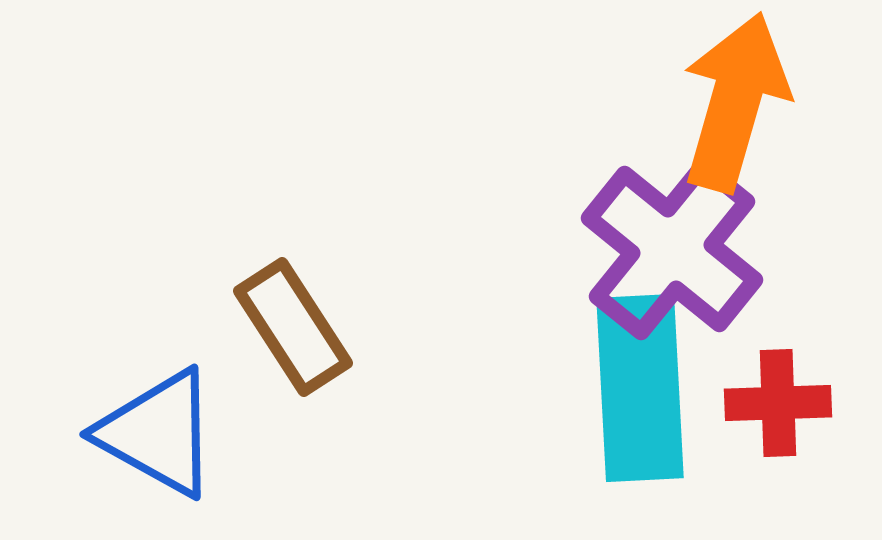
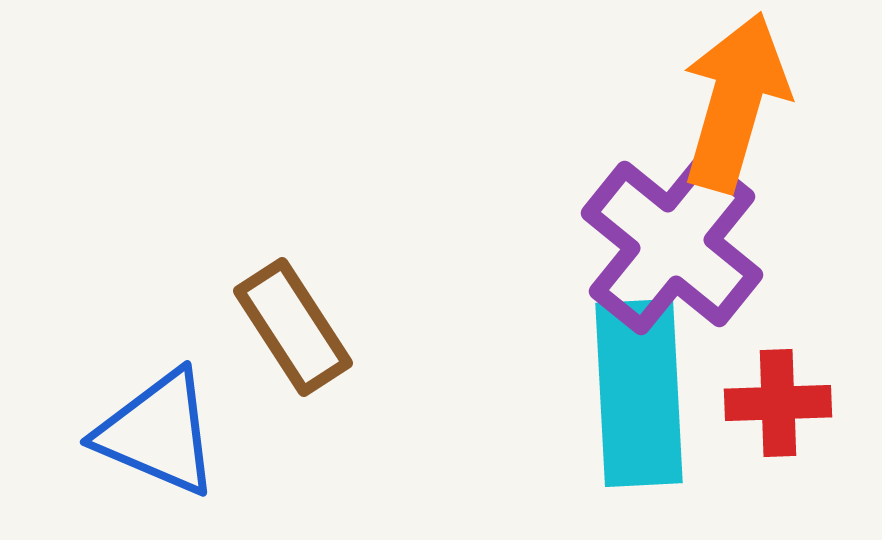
purple cross: moved 5 px up
cyan rectangle: moved 1 px left, 5 px down
blue triangle: rotated 6 degrees counterclockwise
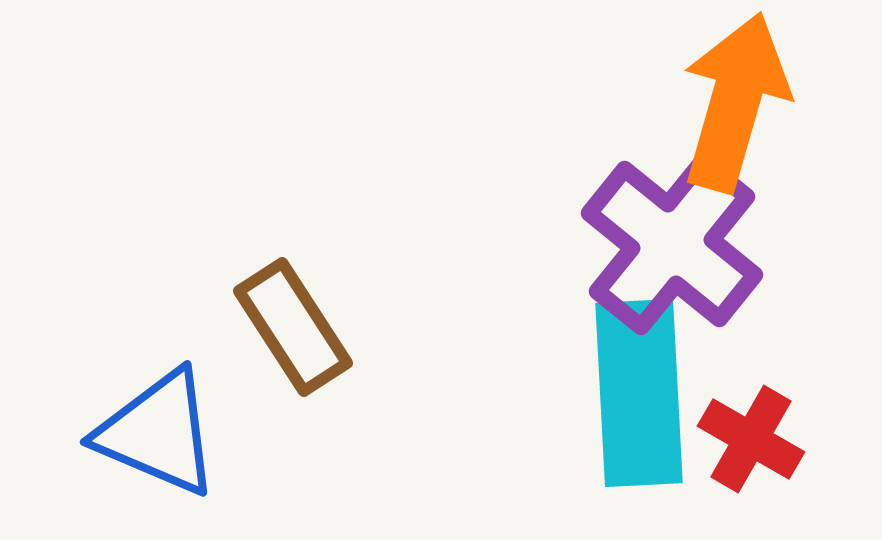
red cross: moved 27 px left, 36 px down; rotated 32 degrees clockwise
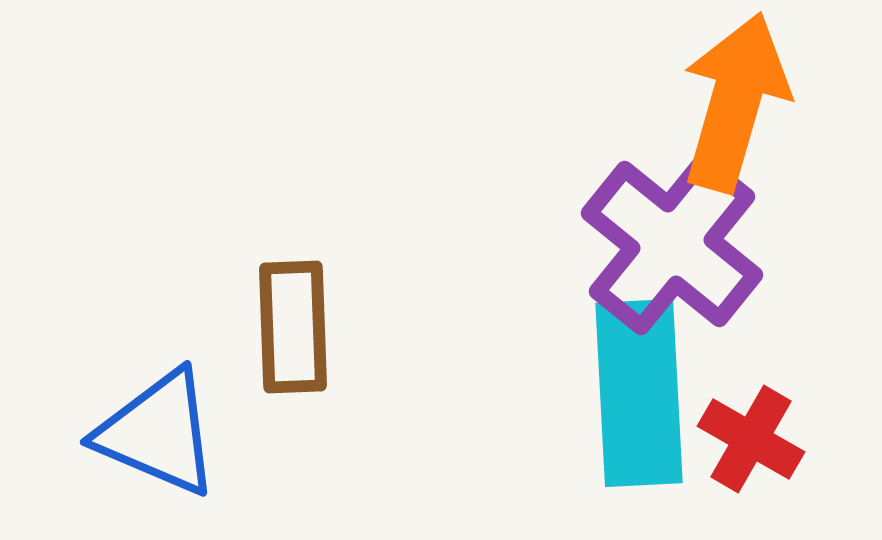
brown rectangle: rotated 31 degrees clockwise
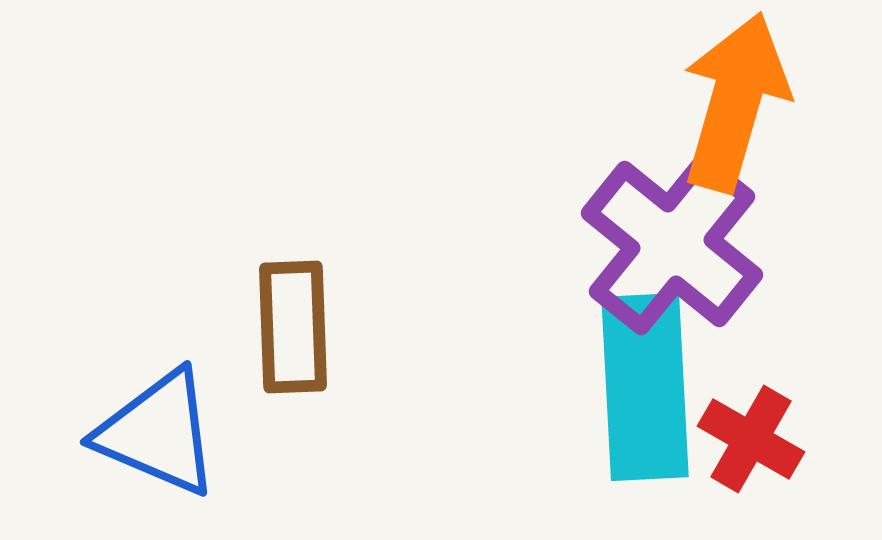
cyan rectangle: moved 6 px right, 6 px up
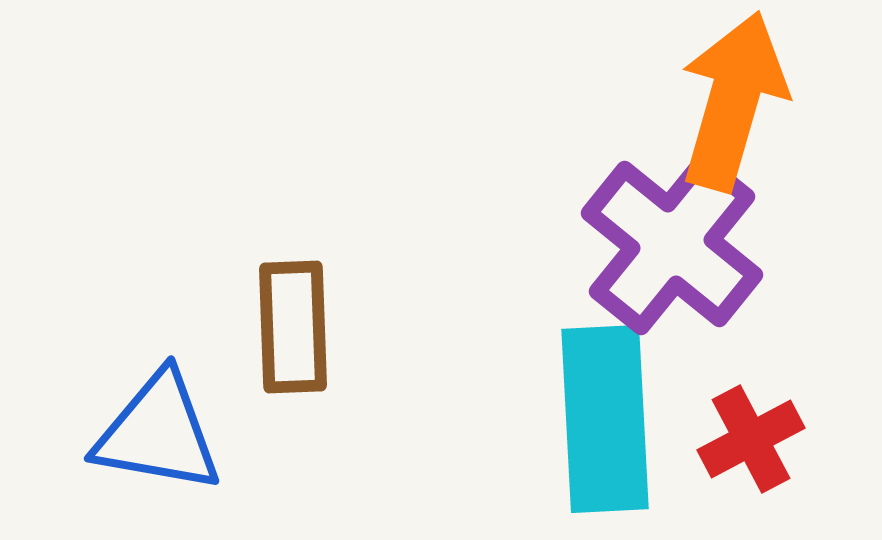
orange arrow: moved 2 px left, 1 px up
cyan rectangle: moved 40 px left, 32 px down
blue triangle: rotated 13 degrees counterclockwise
red cross: rotated 32 degrees clockwise
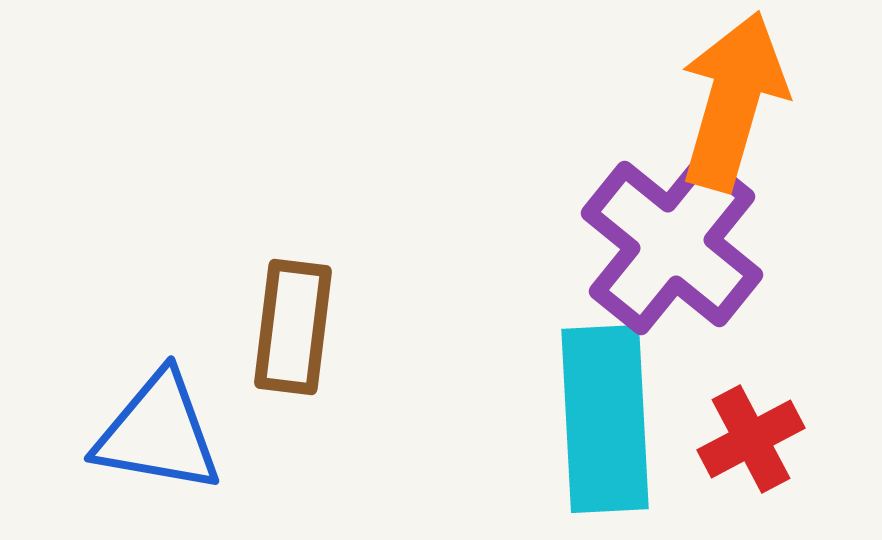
brown rectangle: rotated 9 degrees clockwise
